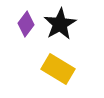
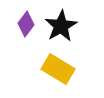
black star: moved 1 px right, 2 px down
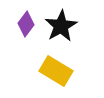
yellow rectangle: moved 2 px left, 2 px down
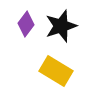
black star: rotated 12 degrees clockwise
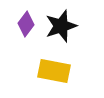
yellow rectangle: moved 2 px left; rotated 20 degrees counterclockwise
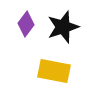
black star: moved 2 px right, 1 px down
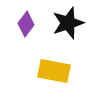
black star: moved 5 px right, 4 px up
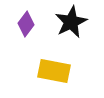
black star: moved 3 px right, 1 px up; rotated 8 degrees counterclockwise
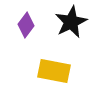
purple diamond: moved 1 px down
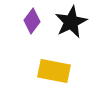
purple diamond: moved 6 px right, 4 px up
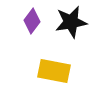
black star: rotated 16 degrees clockwise
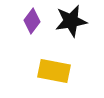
black star: moved 1 px up
